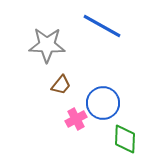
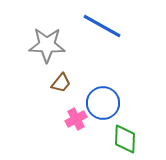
brown trapezoid: moved 2 px up
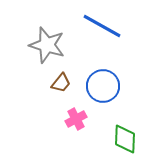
gray star: rotated 15 degrees clockwise
blue circle: moved 17 px up
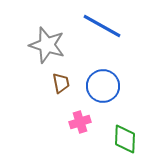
brown trapezoid: rotated 50 degrees counterclockwise
pink cross: moved 4 px right, 3 px down; rotated 10 degrees clockwise
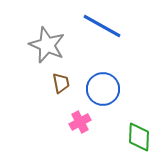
gray star: rotated 6 degrees clockwise
blue circle: moved 3 px down
pink cross: rotated 10 degrees counterclockwise
green diamond: moved 14 px right, 2 px up
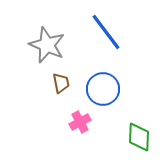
blue line: moved 4 px right, 6 px down; rotated 24 degrees clockwise
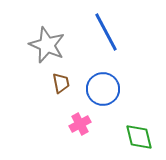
blue line: rotated 9 degrees clockwise
pink cross: moved 2 px down
green diamond: rotated 16 degrees counterclockwise
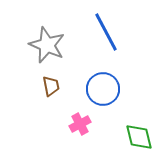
brown trapezoid: moved 10 px left, 3 px down
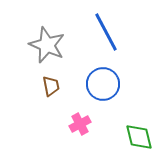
blue circle: moved 5 px up
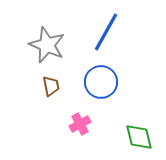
blue line: rotated 57 degrees clockwise
blue circle: moved 2 px left, 2 px up
